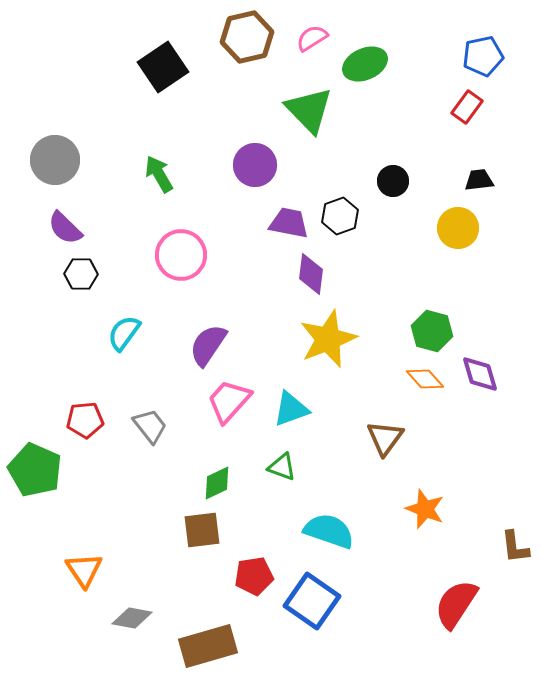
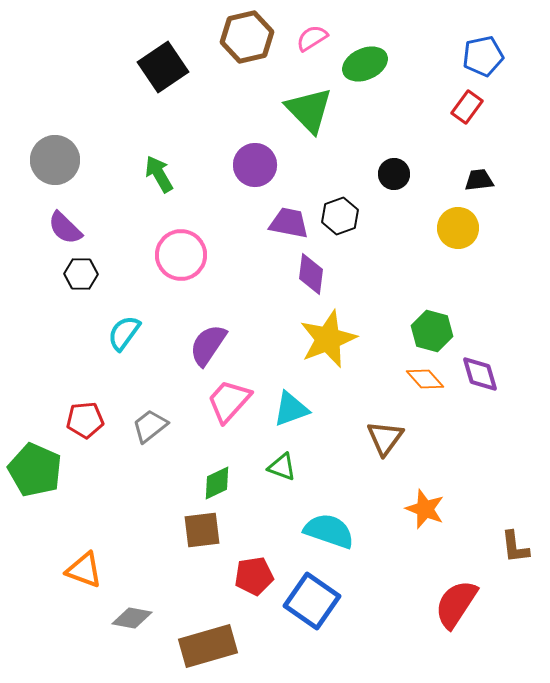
black circle at (393, 181): moved 1 px right, 7 px up
gray trapezoid at (150, 426): rotated 90 degrees counterclockwise
orange triangle at (84, 570): rotated 36 degrees counterclockwise
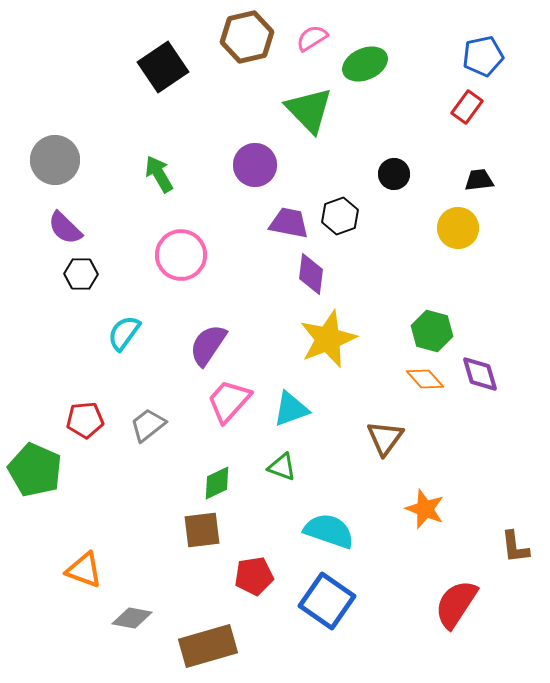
gray trapezoid at (150, 426): moved 2 px left, 1 px up
blue square at (312, 601): moved 15 px right
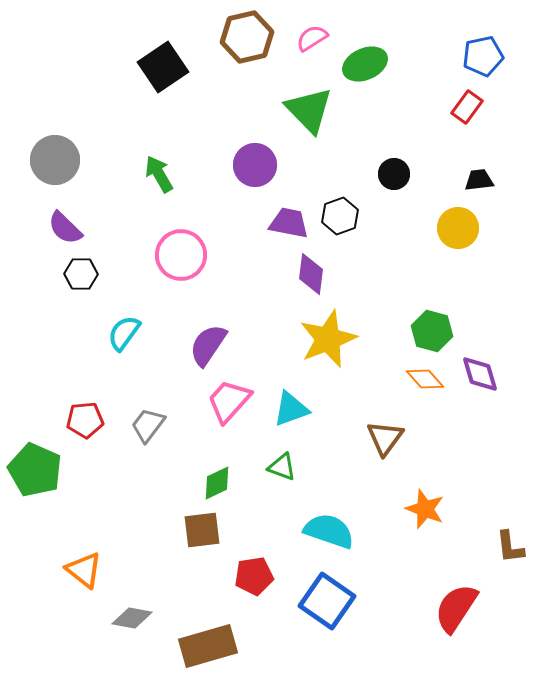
gray trapezoid at (148, 425): rotated 15 degrees counterclockwise
brown L-shape at (515, 547): moved 5 px left
orange triangle at (84, 570): rotated 18 degrees clockwise
red semicircle at (456, 604): moved 4 px down
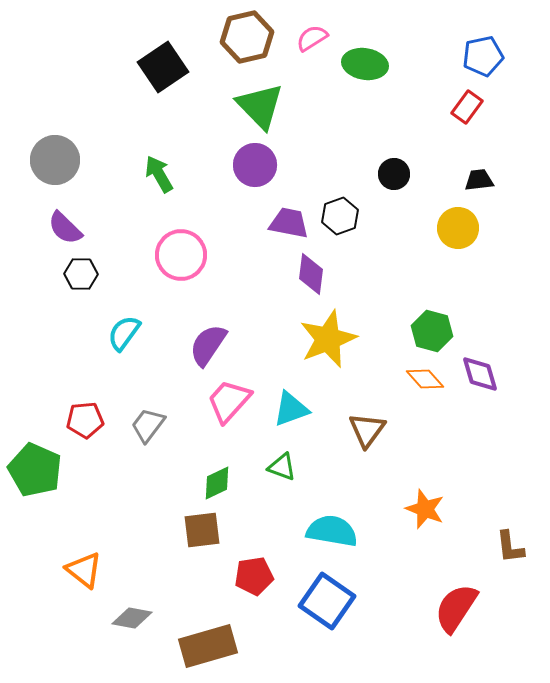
green ellipse at (365, 64): rotated 33 degrees clockwise
green triangle at (309, 110): moved 49 px left, 4 px up
brown triangle at (385, 438): moved 18 px left, 8 px up
cyan semicircle at (329, 531): moved 3 px right; rotated 9 degrees counterclockwise
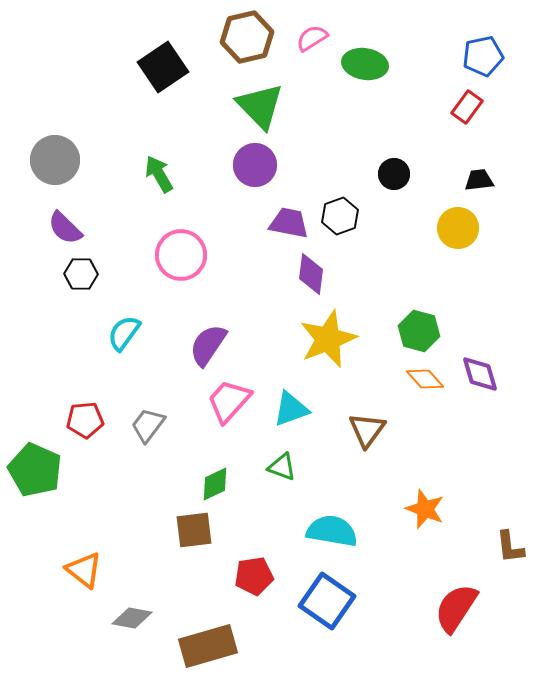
green hexagon at (432, 331): moved 13 px left
green diamond at (217, 483): moved 2 px left, 1 px down
brown square at (202, 530): moved 8 px left
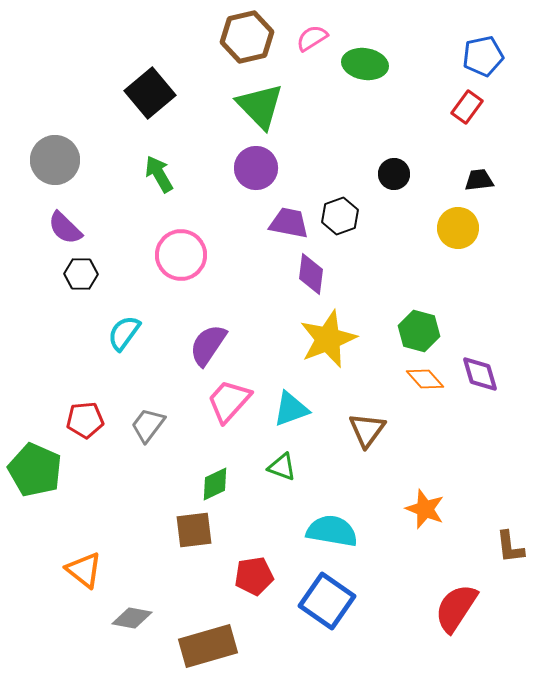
black square at (163, 67): moved 13 px left, 26 px down; rotated 6 degrees counterclockwise
purple circle at (255, 165): moved 1 px right, 3 px down
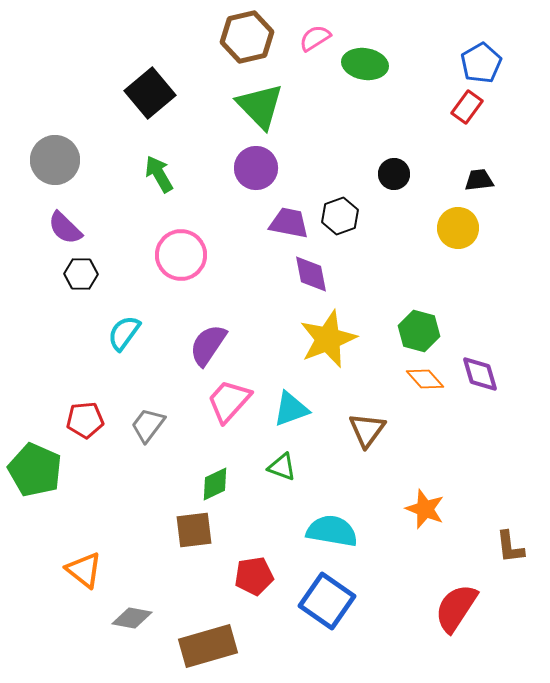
pink semicircle at (312, 38): moved 3 px right
blue pentagon at (483, 56): moved 2 px left, 7 px down; rotated 18 degrees counterclockwise
purple diamond at (311, 274): rotated 18 degrees counterclockwise
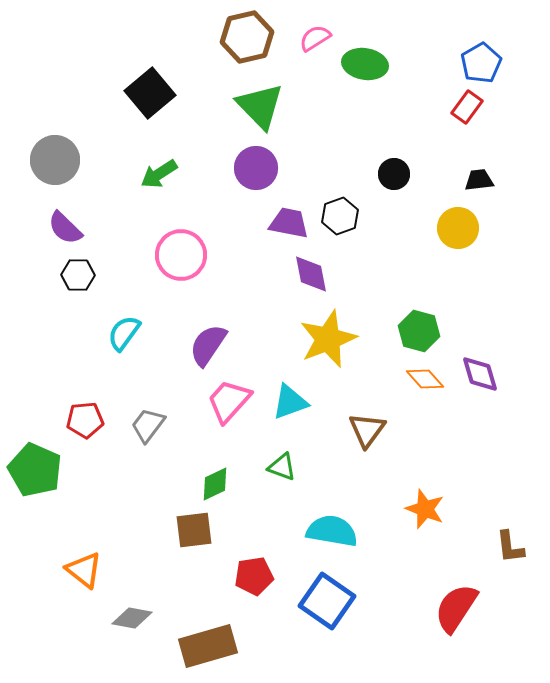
green arrow at (159, 174): rotated 93 degrees counterclockwise
black hexagon at (81, 274): moved 3 px left, 1 px down
cyan triangle at (291, 409): moved 1 px left, 7 px up
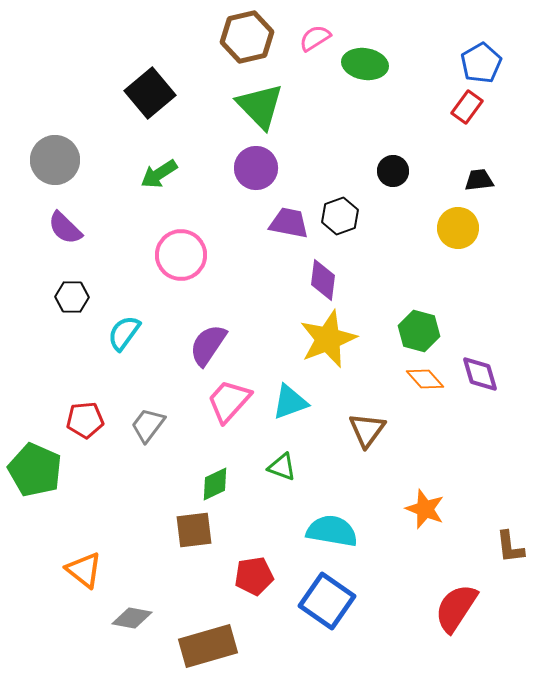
black circle at (394, 174): moved 1 px left, 3 px up
purple diamond at (311, 274): moved 12 px right, 6 px down; rotated 18 degrees clockwise
black hexagon at (78, 275): moved 6 px left, 22 px down
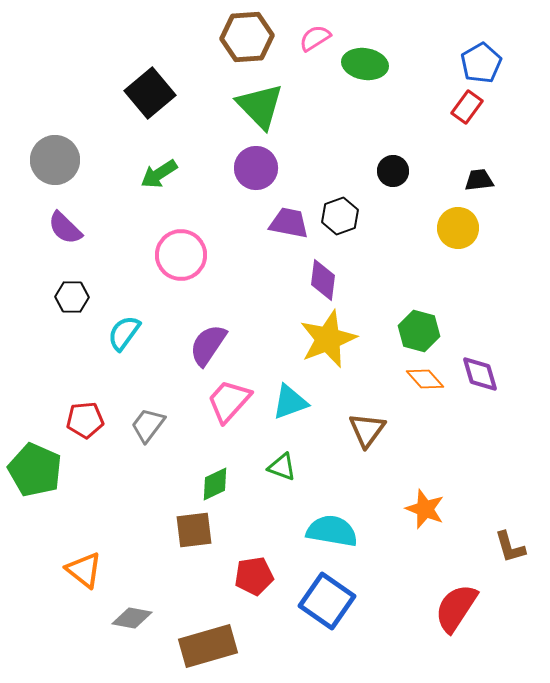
brown hexagon at (247, 37): rotated 9 degrees clockwise
brown L-shape at (510, 547): rotated 9 degrees counterclockwise
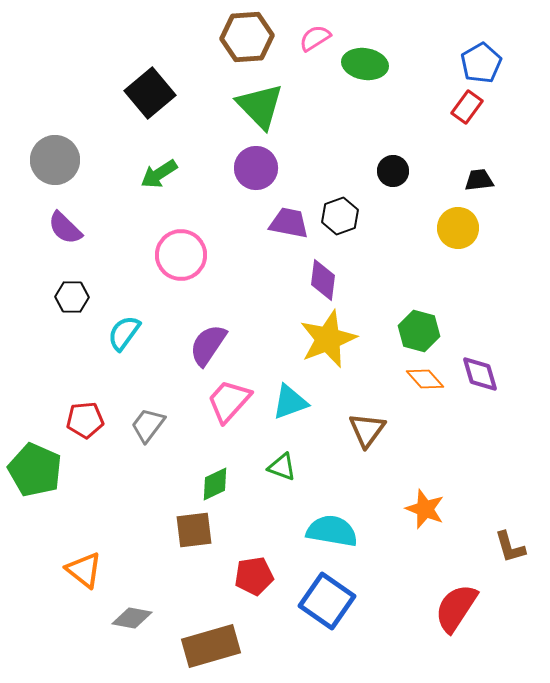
brown rectangle at (208, 646): moved 3 px right
